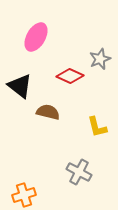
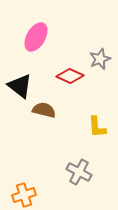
brown semicircle: moved 4 px left, 2 px up
yellow L-shape: rotated 10 degrees clockwise
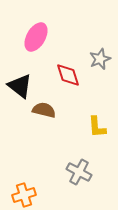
red diamond: moved 2 px left, 1 px up; rotated 48 degrees clockwise
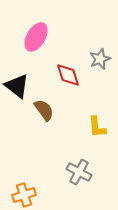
black triangle: moved 3 px left
brown semicircle: rotated 40 degrees clockwise
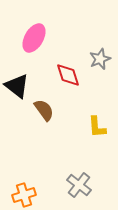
pink ellipse: moved 2 px left, 1 px down
gray cross: moved 13 px down; rotated 10 degrees clockwise
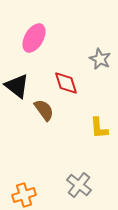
gray star: rotated 25 degrees counterclockwise
red diamond: moved 2 px left, 8 px down
yellow L-shape: moved 2 px right, 1 px down
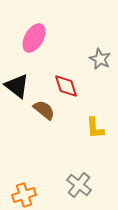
red diamond: moved 3 px down
brown semicircle: rotated 15 degrees counterclockwise
yellow L-shape: moved 4 px left
